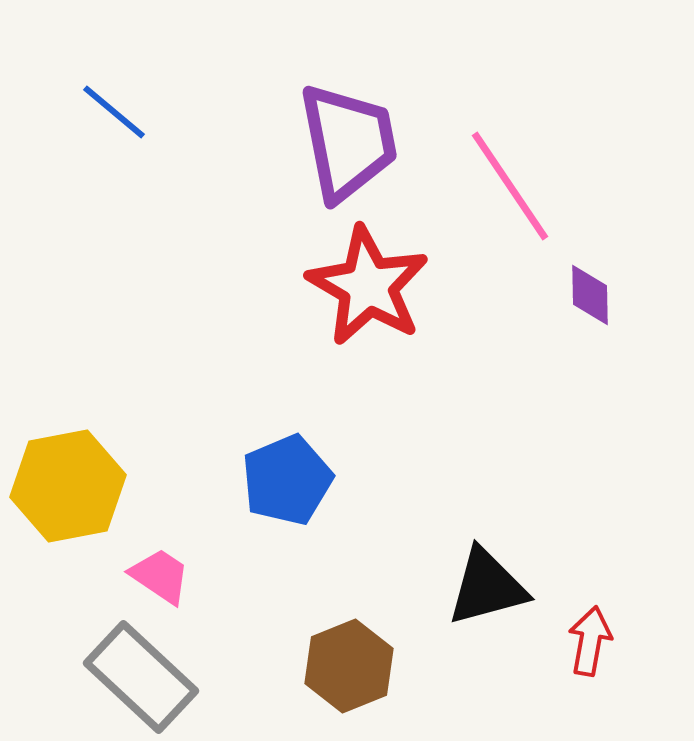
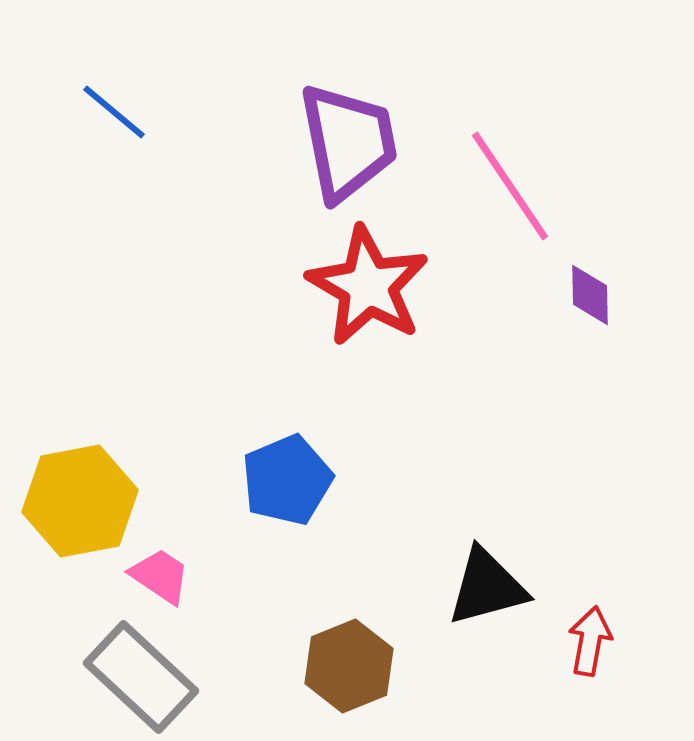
yellow hexagon: moved 12 px right, 15 px down
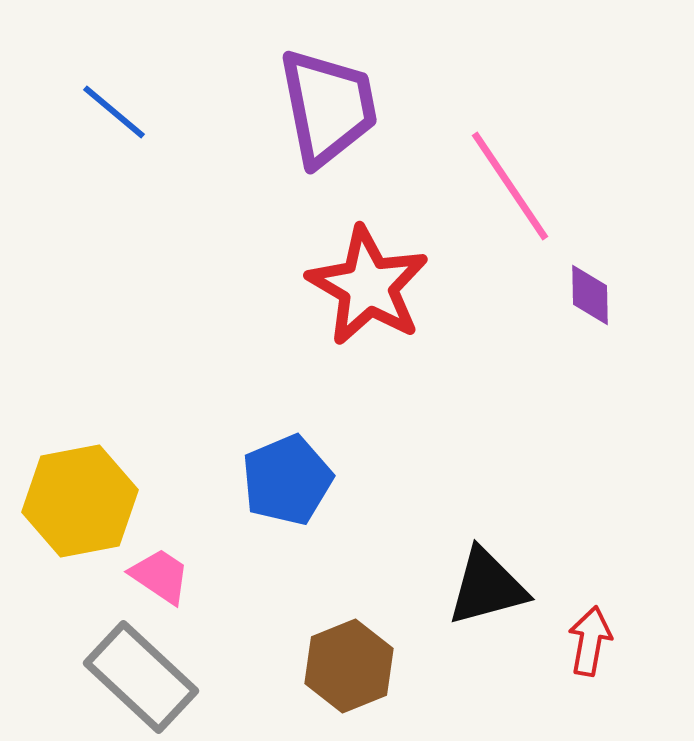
purple trapezoid: moved 20 px left, 35 px up
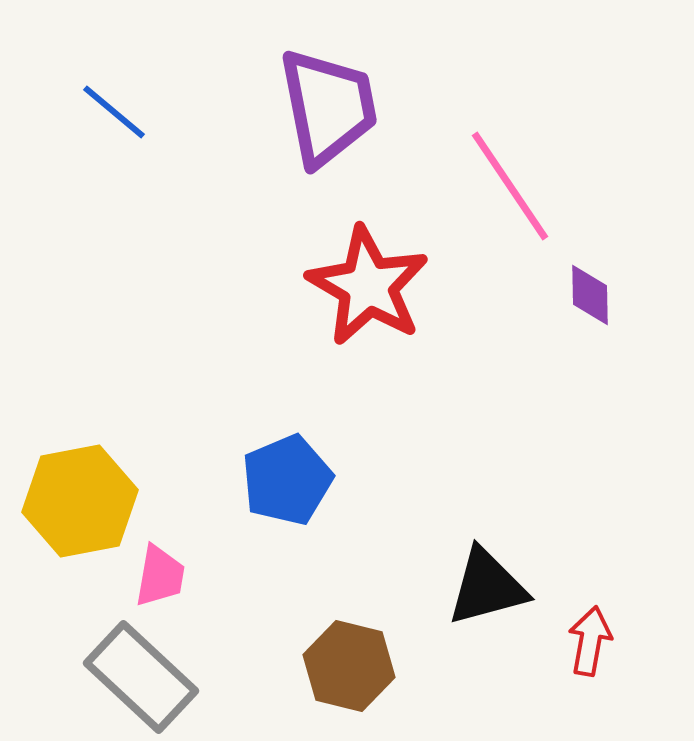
pink trapezoid: rotated 66 degrees clockwise
brown hexagon: rotated 24 degrees counterclockwise
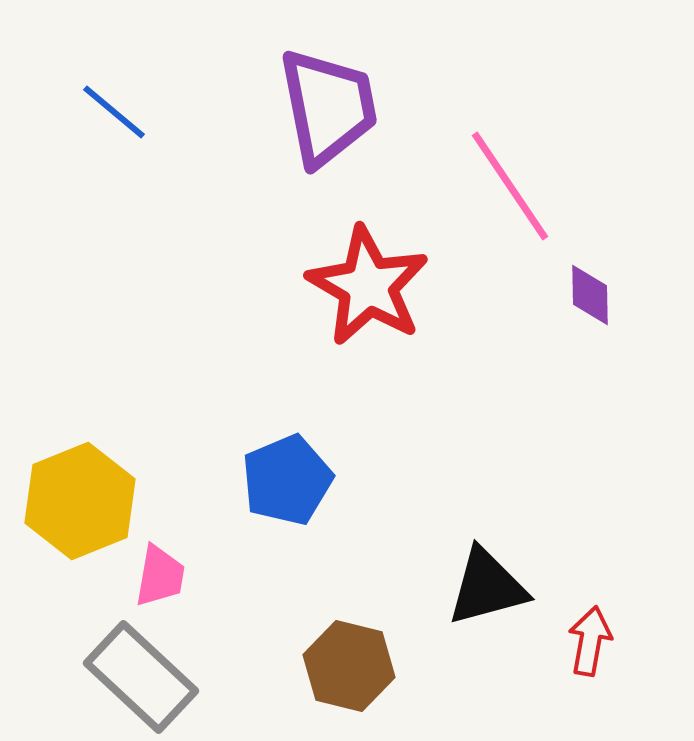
yellow hexagon: rotated 11 degrees counterclockwise
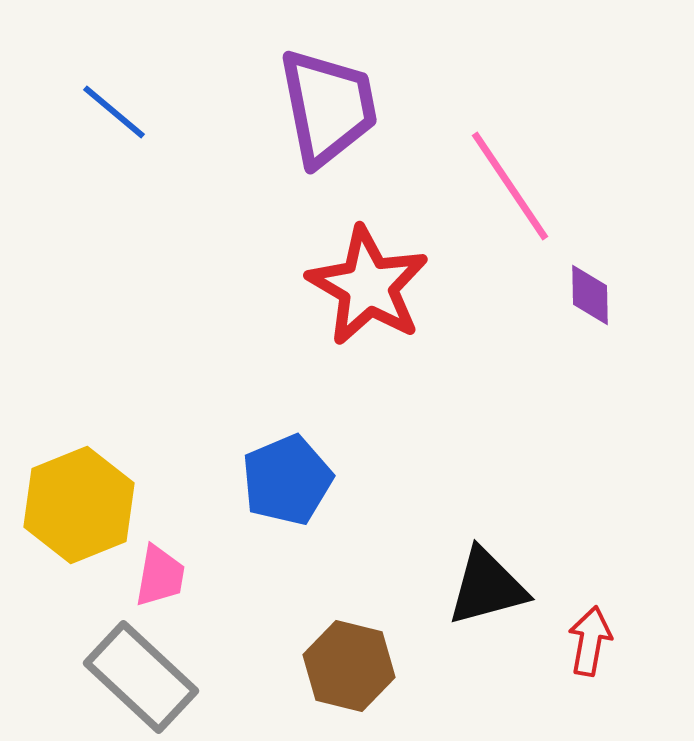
yellow hexagon: moved 1 px left, 4 px down
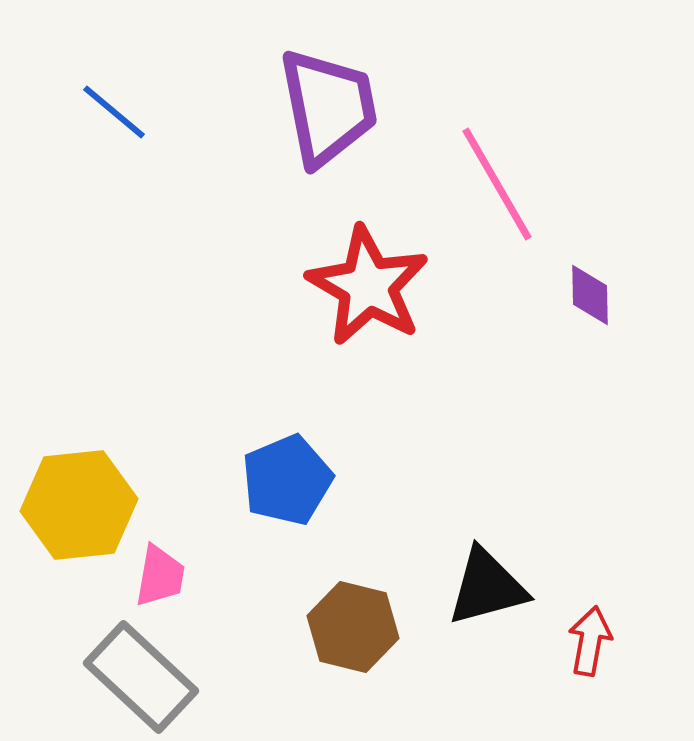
pink line: moved 13 px left, 2 px up; rotated 4 degrees clockwise
yellow hexagon: rotated 16 degrees clockwise
brown hexagon: moved 4 px right, 39 px up
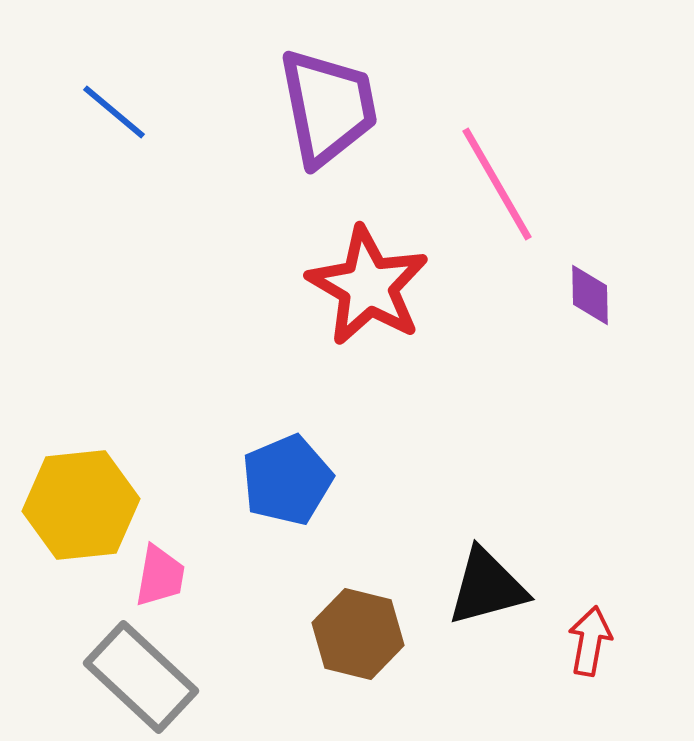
yellow hexagon: moved 2 px right
brown hexagon: moved 5 px right, 7 px down
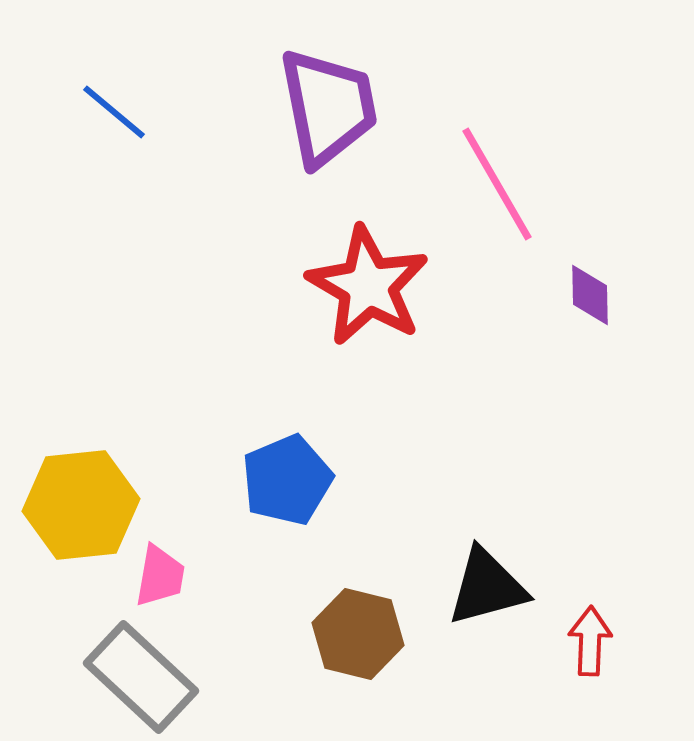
red arrow: rotated 8 degrees counterclockwise
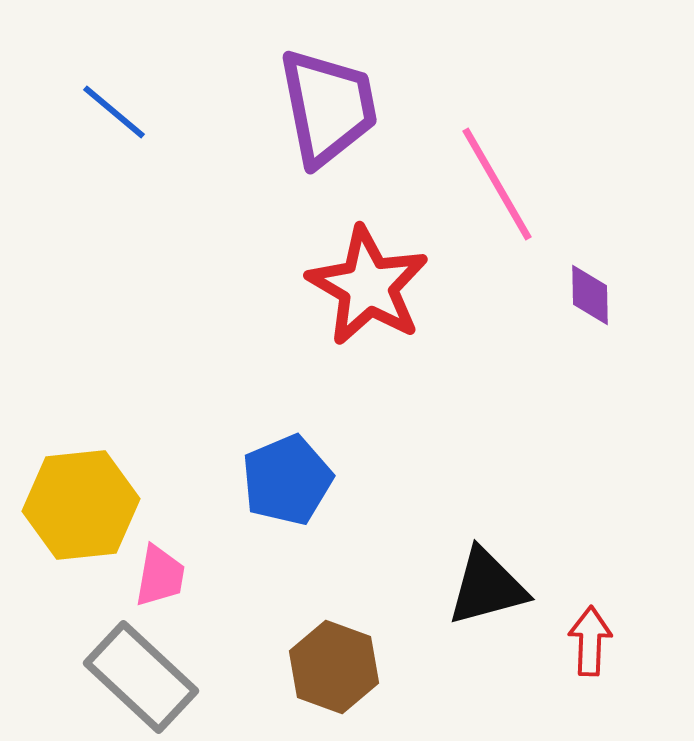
brown hexagon: moved 24 px left, 33 px down; rotated 6 degrees clockwise
